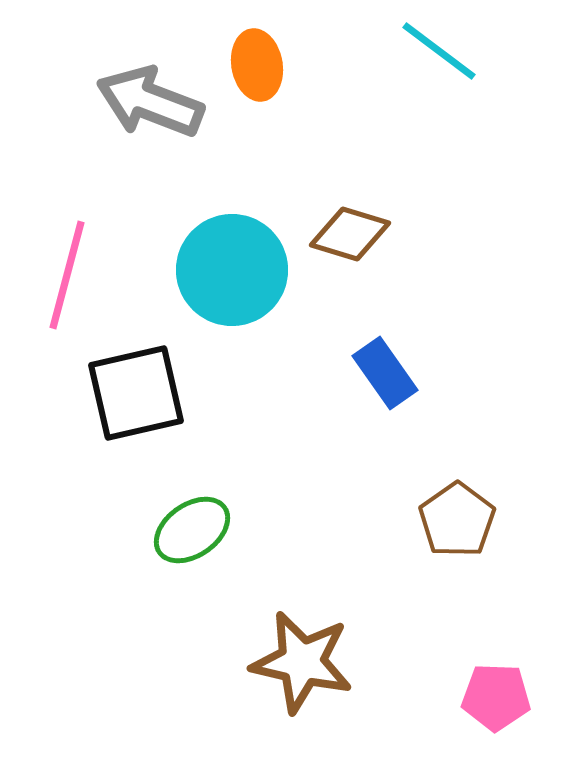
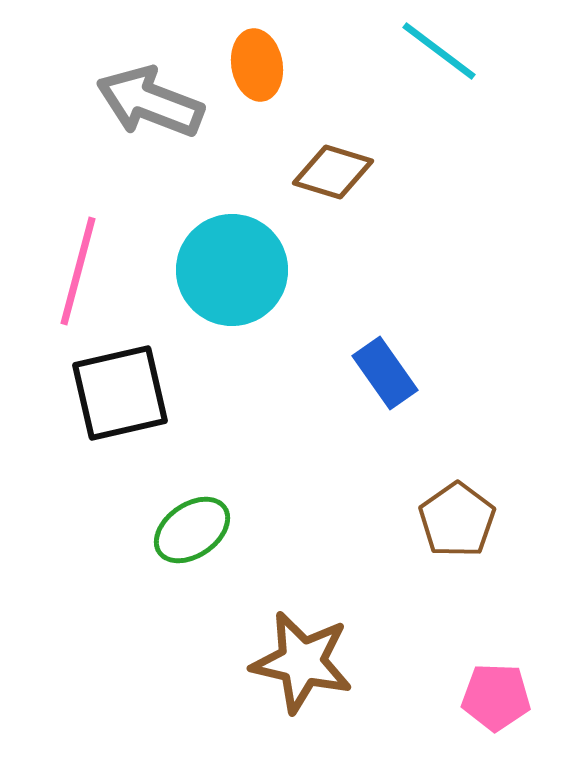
brown diamond: moved 17 px left, 62 px up
pink line: moved 11 px right, 4 px up
black square: moved 16 px left
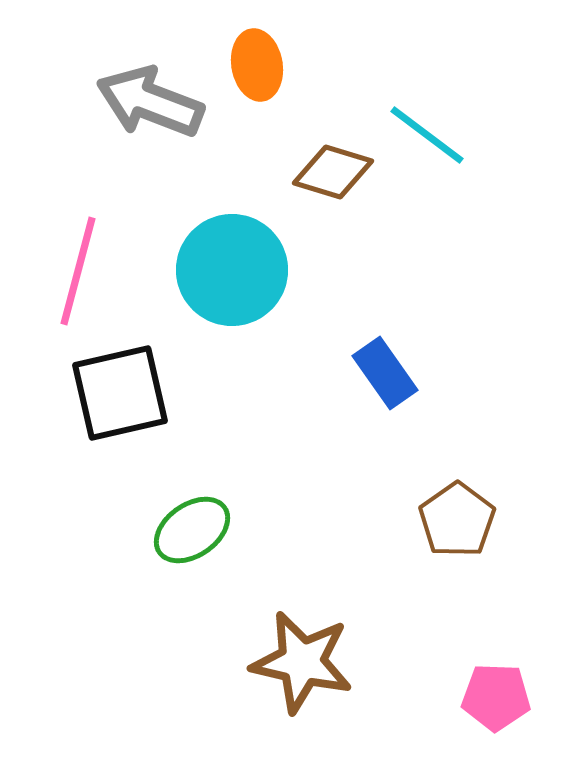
cyan line: moved 12 px left, 84 px down
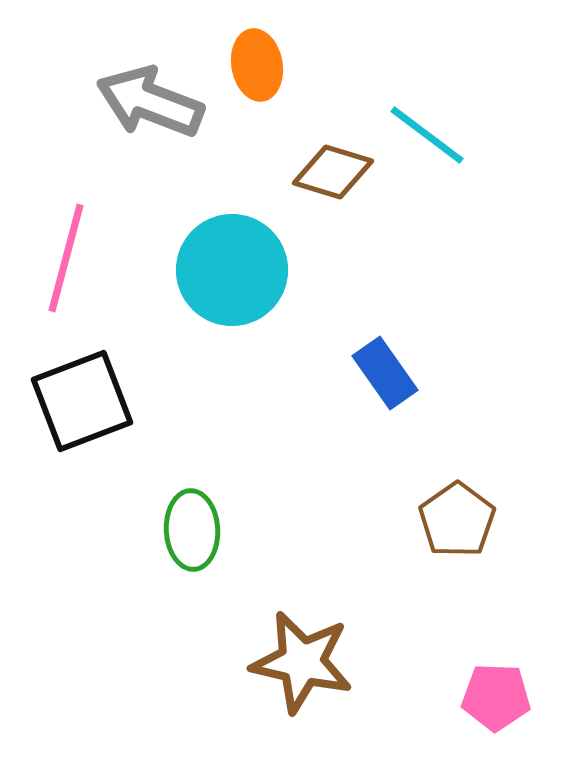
pink line: moved 12 px left, 13 px up
black square: moved 38 px left, 8 px down; rotated 8 degrees counterclockwise
green ellipse: rotated 58 degrees counterclockwise
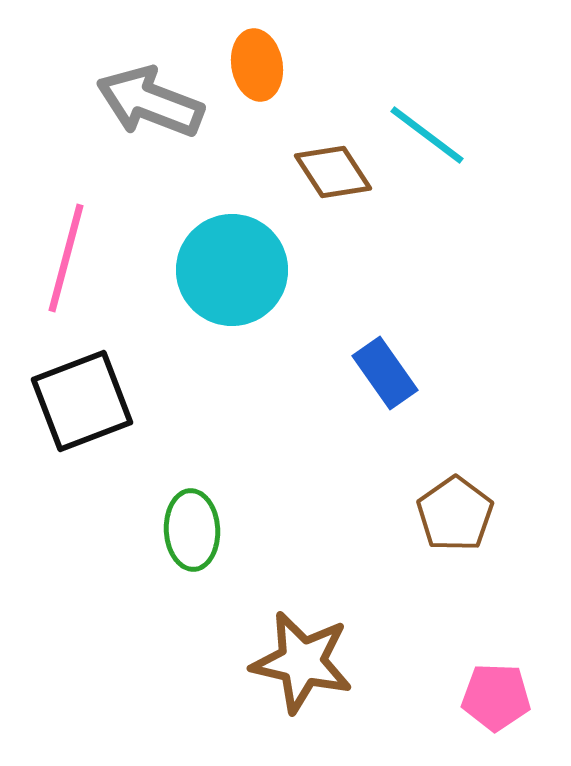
brown diamond: rotated 40 degrees clockwise
brown pentagon: moved 2 px left, 6 px up
